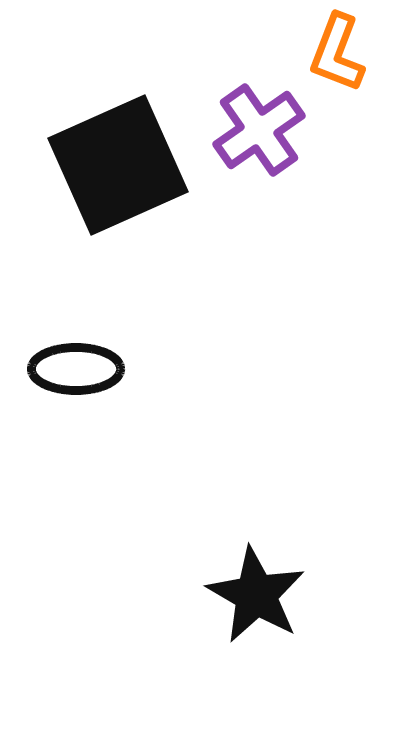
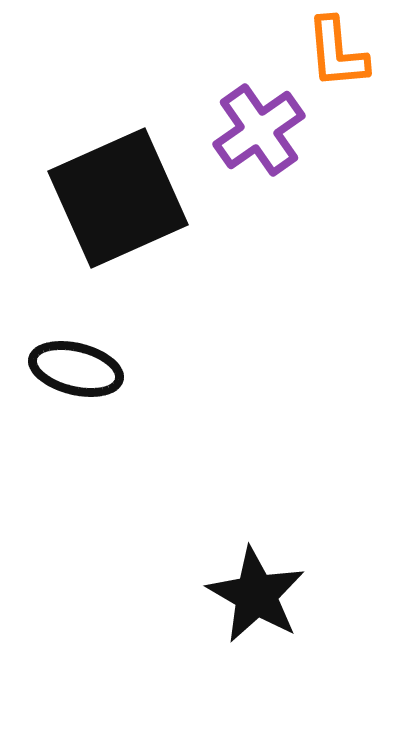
orange L-shape: rotated 26 degrees counterclockwise
black square: moved 33 px down
black ellipse: rotated 14 degrees clockwise
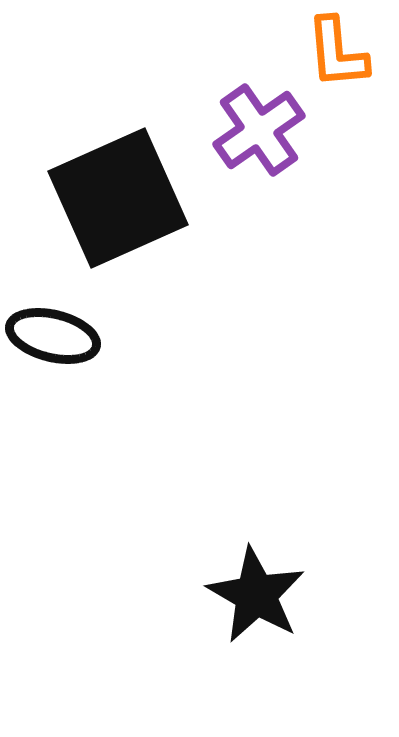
black ellipse: moved 23 px left, 33 px up
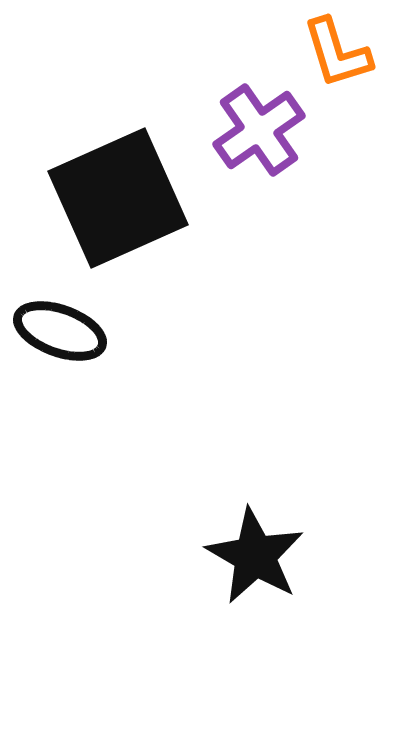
orange L-shape: rotated 12 degrees counterclockwise
black ellipse: moved 7 px right, 5 px up; rotated 6 degrees clockwise
black star: moved 1 px left, 39 px up
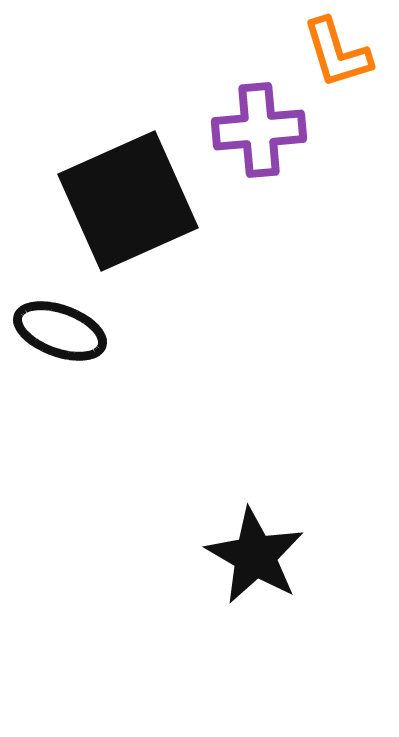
purple cross: rotated 30 degrees clockwise
black square: moved 10 px right, 3 px down
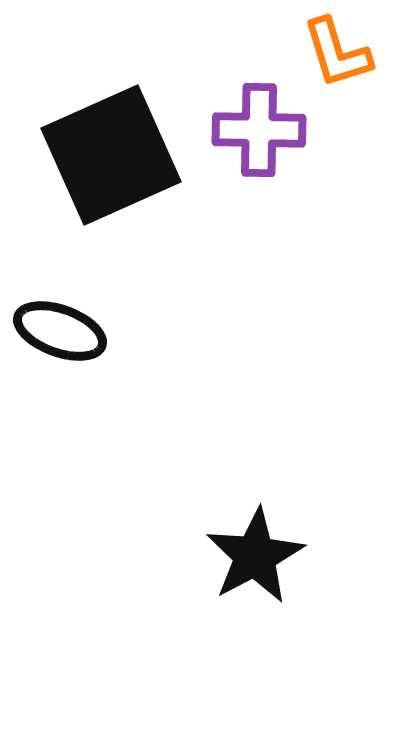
purple cross: rotated 6 degrees clockwise
black square: moved 17 px left, 46 px up
black star: rotated 14 degrees clockwise
